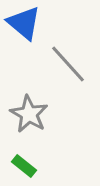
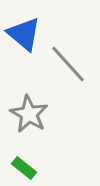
blue triangle: moved 11 px down
green rectangle: moved 2 px down
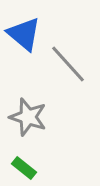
gray star: moved 1 px left, 3 px down; rotated 12 degrees counterclockwise
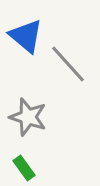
blue triangle: moved 2 px right, 2 px down
green rectangle: rotated 15 degrees clockwise
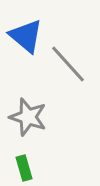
green rectangle: rotated 20 degrees clockwise
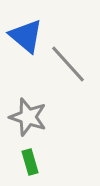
green rectangle: moved 6 px right, 6 px up
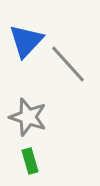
blue triangle: moved 5 px down; rotated 33 degrees clockwise
green rectangle: moved 1 px up
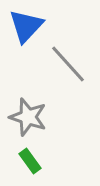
blue triangle: moved 15 px up
green rectangle: rotated 20 degrees counterclockwise
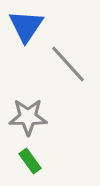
blue triangle: rotated 9 degrees counterclockwise
gray star: rotated 18 degrees counterclockwise
